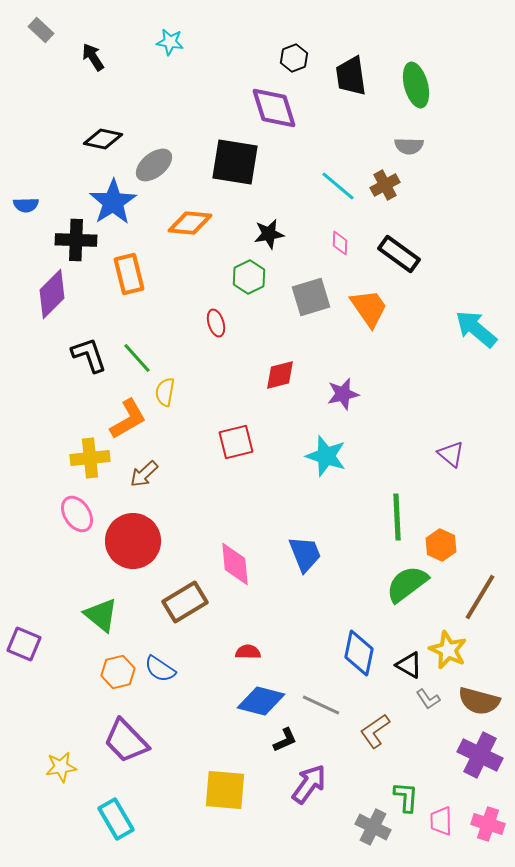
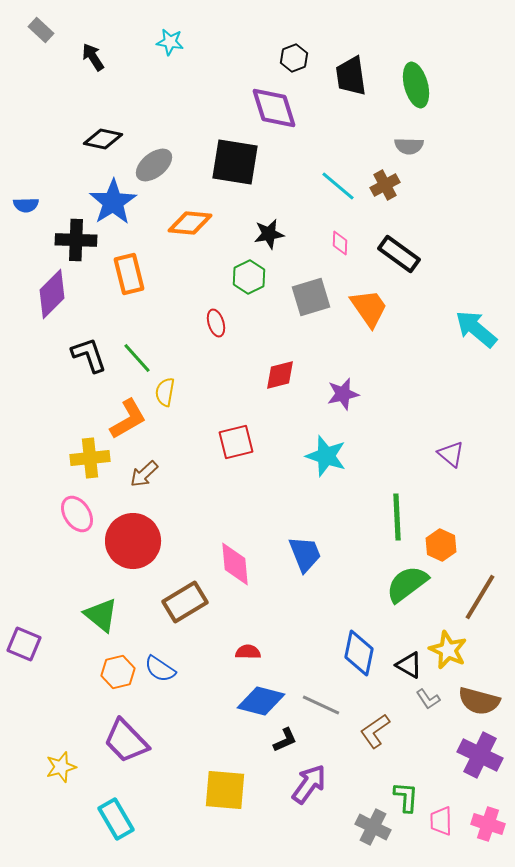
yellow star at (61, 767): rotated 8 degrees counterclockwise
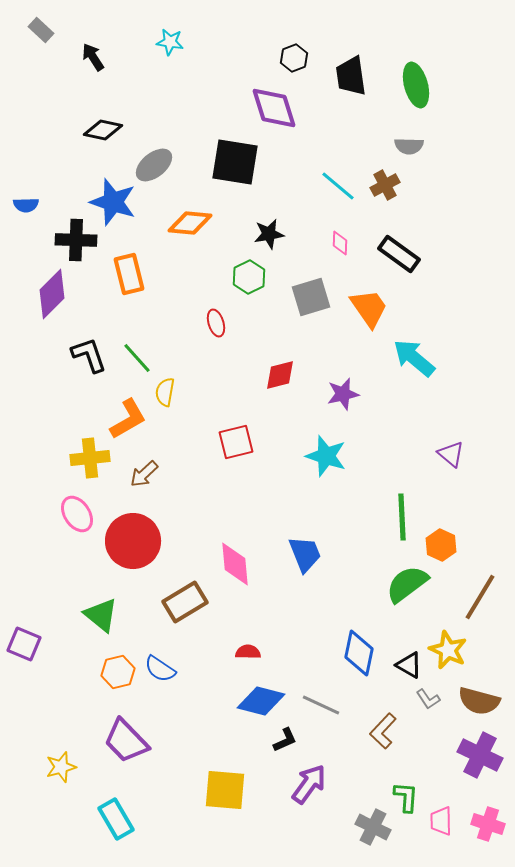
black diamond at (103, 139): moved 9 px up
blue star at (113, 202): rotated 21 degrees counterclockwise
cyan arrow at (476, 329): moved 62 px left, 29 px down
green line at (397, 517): moved 5 px right
brown L-shape at (375, 731): moved 8 px right; rotated 12 degrees counterclockwise
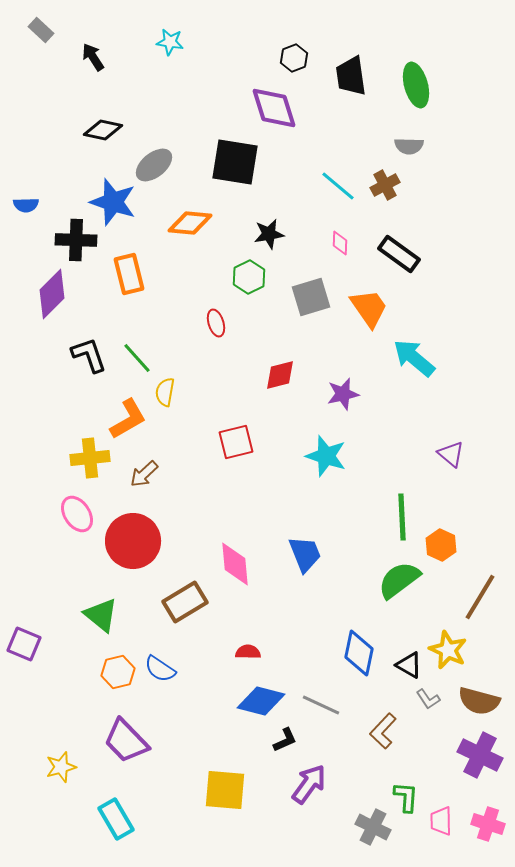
green semicircle at (407, 584): moved 8 px left, 4 px up
